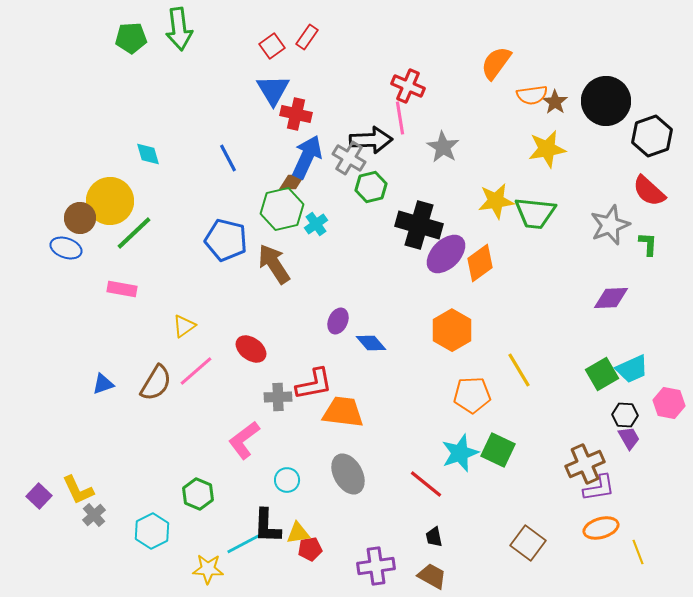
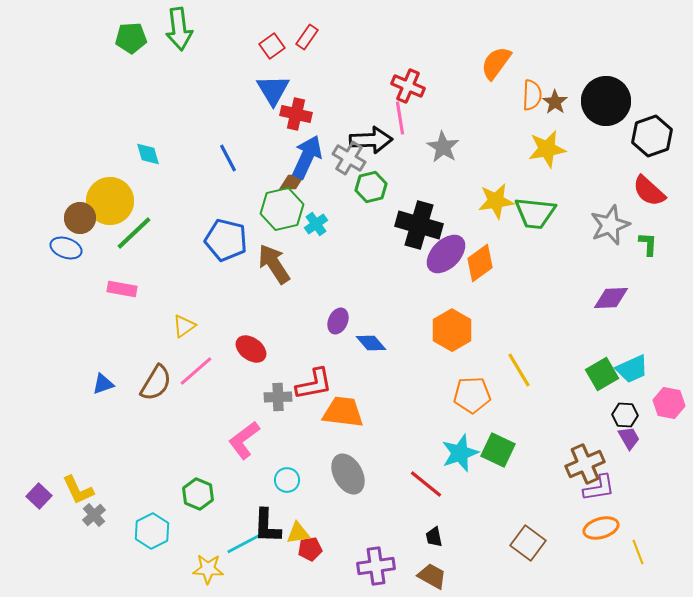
orange semicircle at (532, 95): rotated 80 degrees counterclockwise
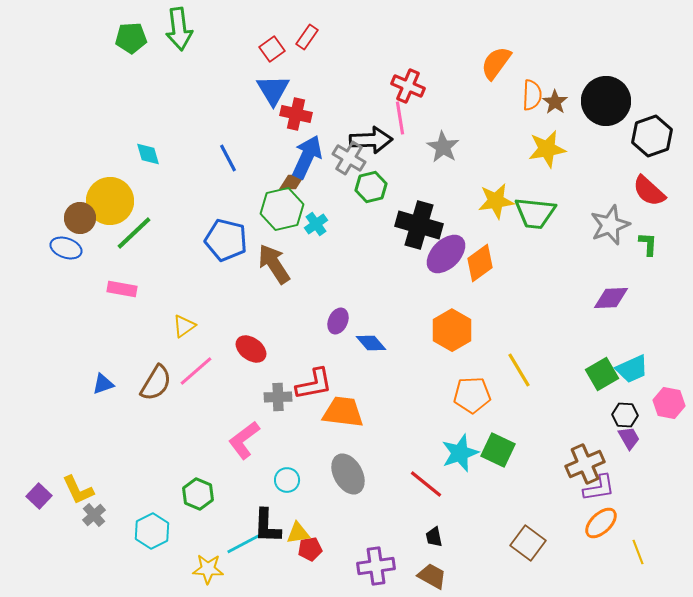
red square at (272, 46): moved 3 px down
orange ellipse at (601, 528): moved 5 px up; rotated 28 degrees counterclockwise
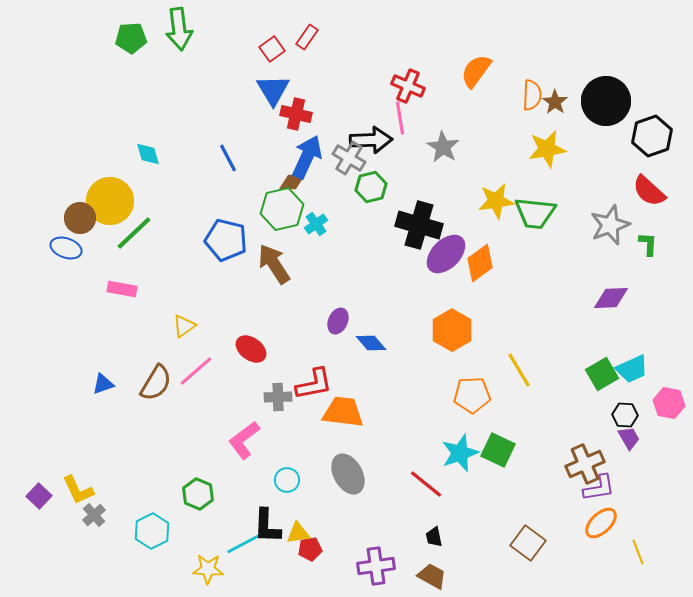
orange semicircle at (496, 63): moved 20 px left, 8 px down
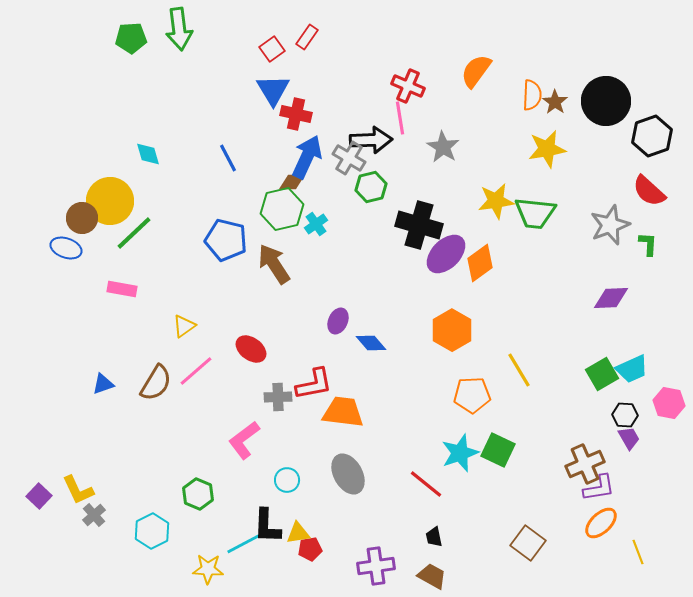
brown circle at (80, 218): moved 2 px right
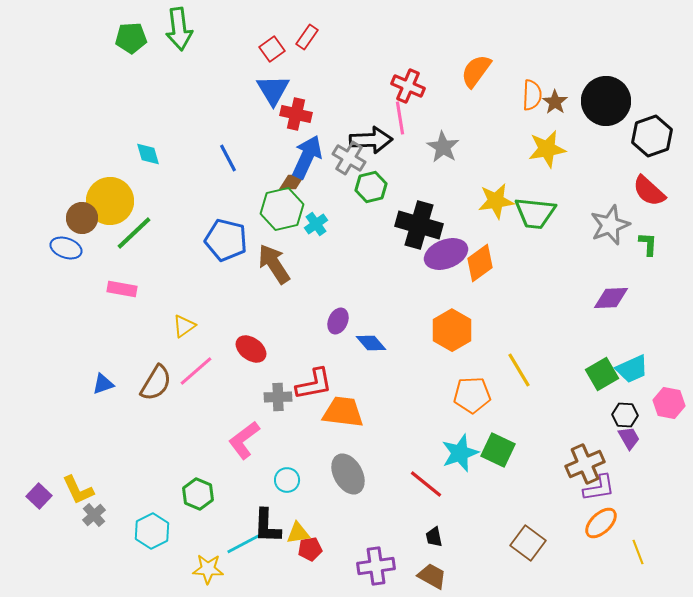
purple ellipse at (446, 254): rotated 24 degrees clockwise
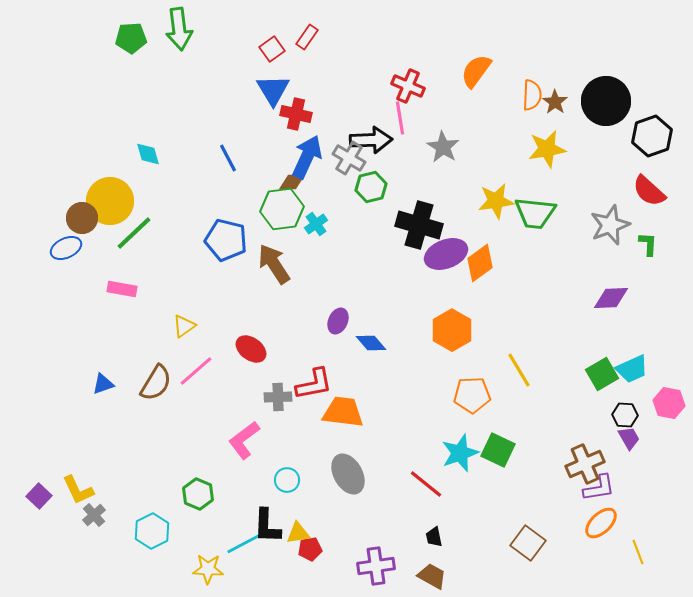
green hexagon at (282, 209): rotated 6 degrees clockwise
blue ellipse at (66, 248): rotated 44 degrees counterclockwise
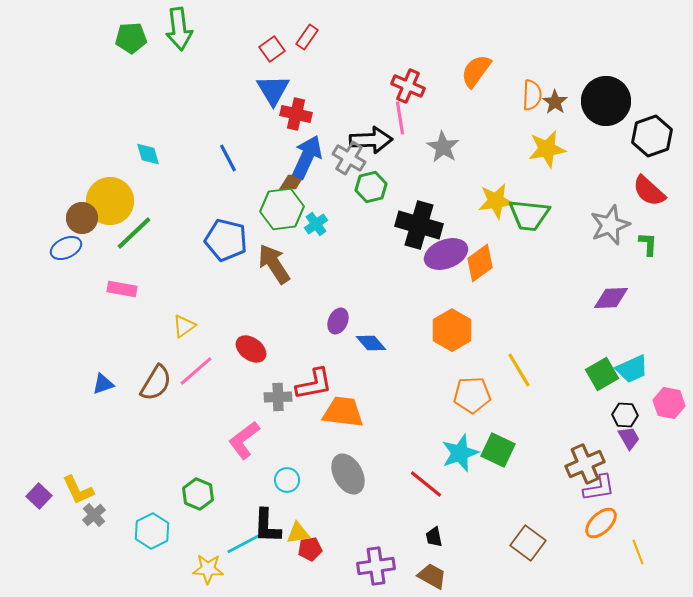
green trapezoid at (535, 213): moved 6 px left, 2 px down
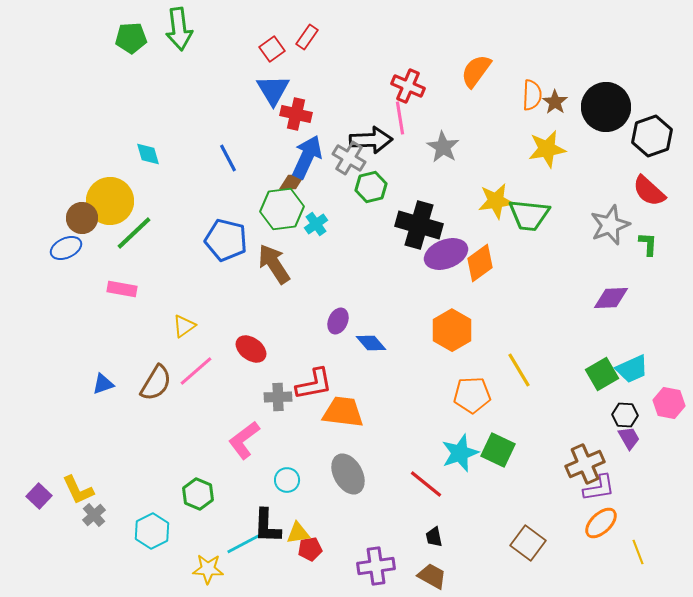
black circle at (606, 101): moved 6 px down
